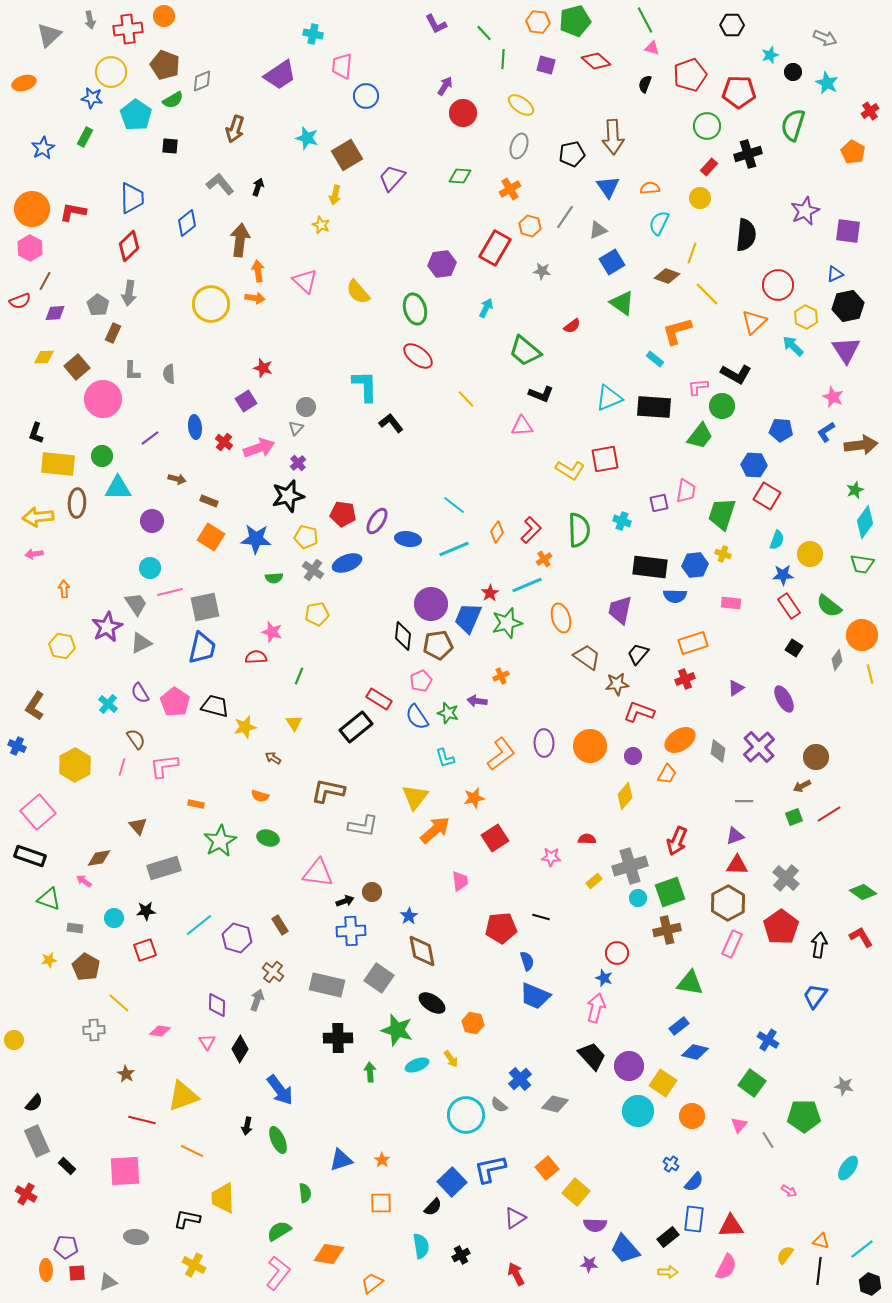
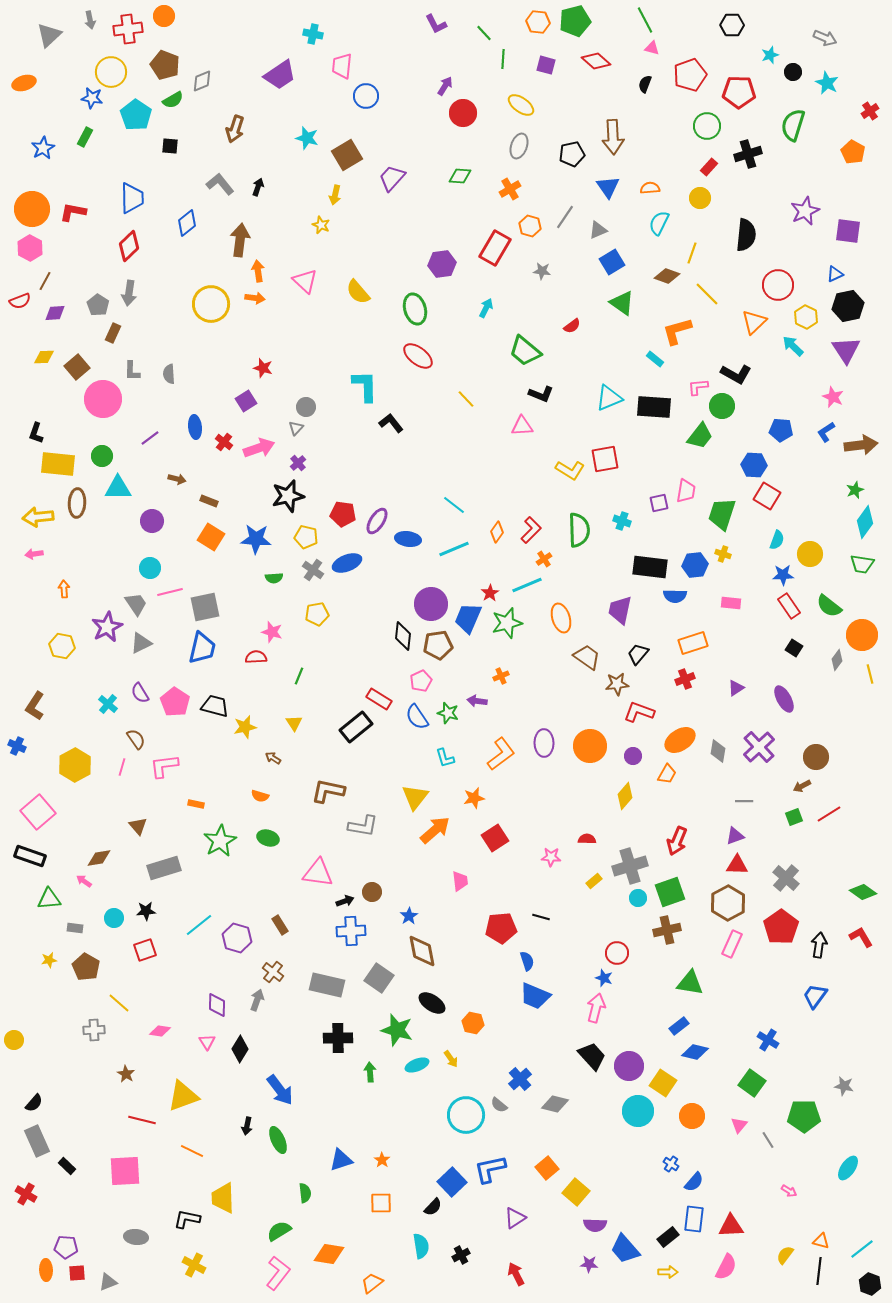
green triangle at (49, 899): rotated 25 degrees counterclockwise
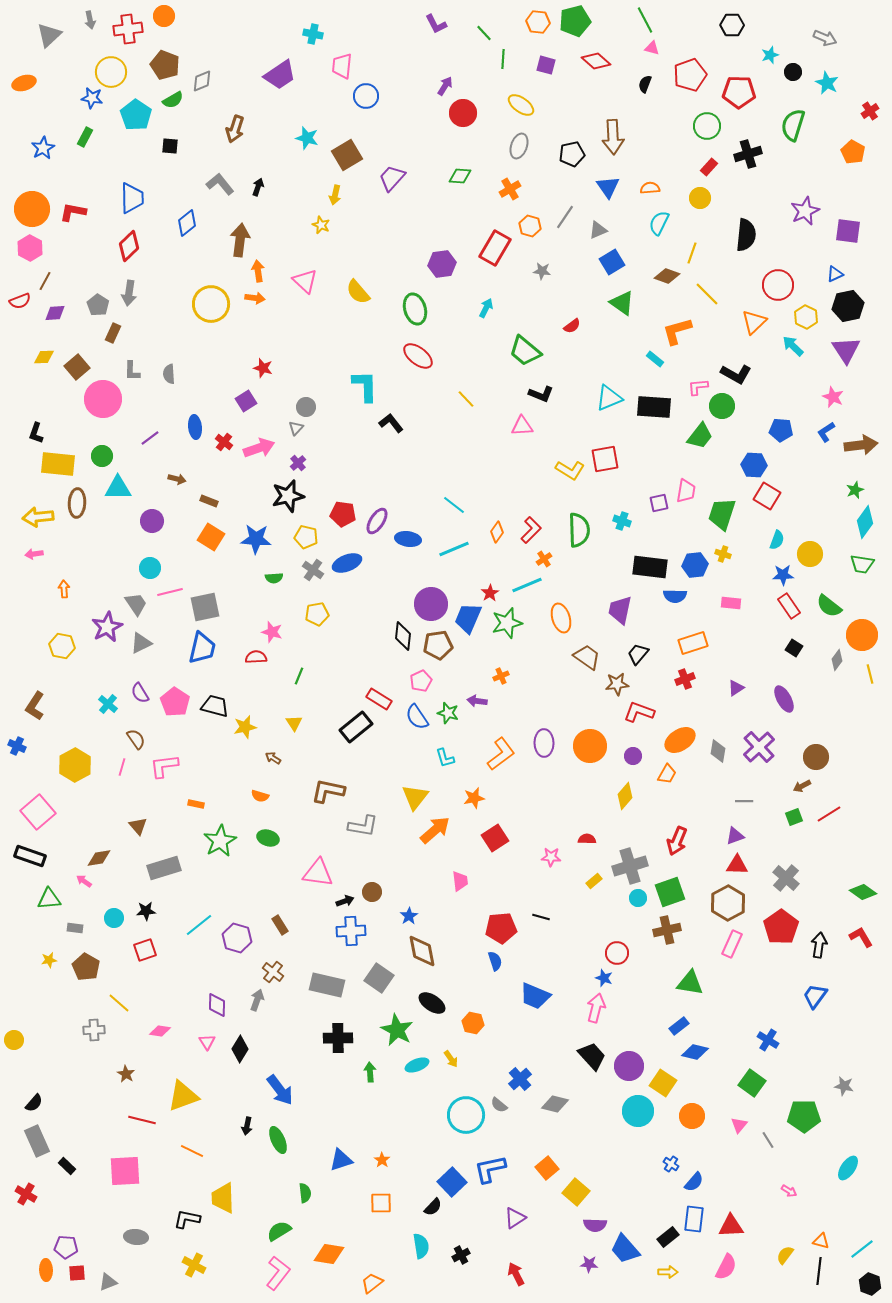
blue semicircle at (527, 961): moved 32 px left
green star at (397, 1030): rotated 12 degrees clockwise
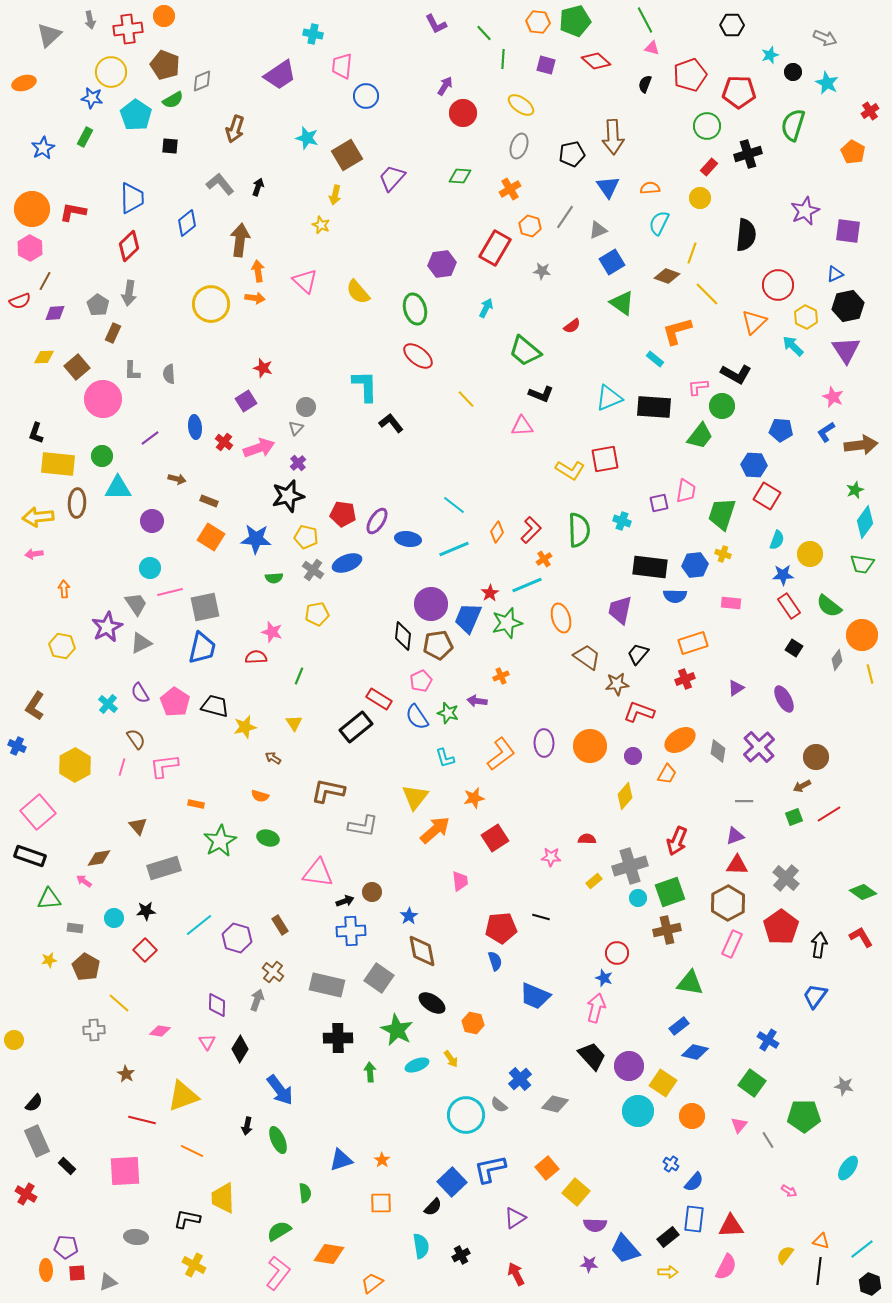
red square at (145, 950): rotated 25 degrees counterclockwise
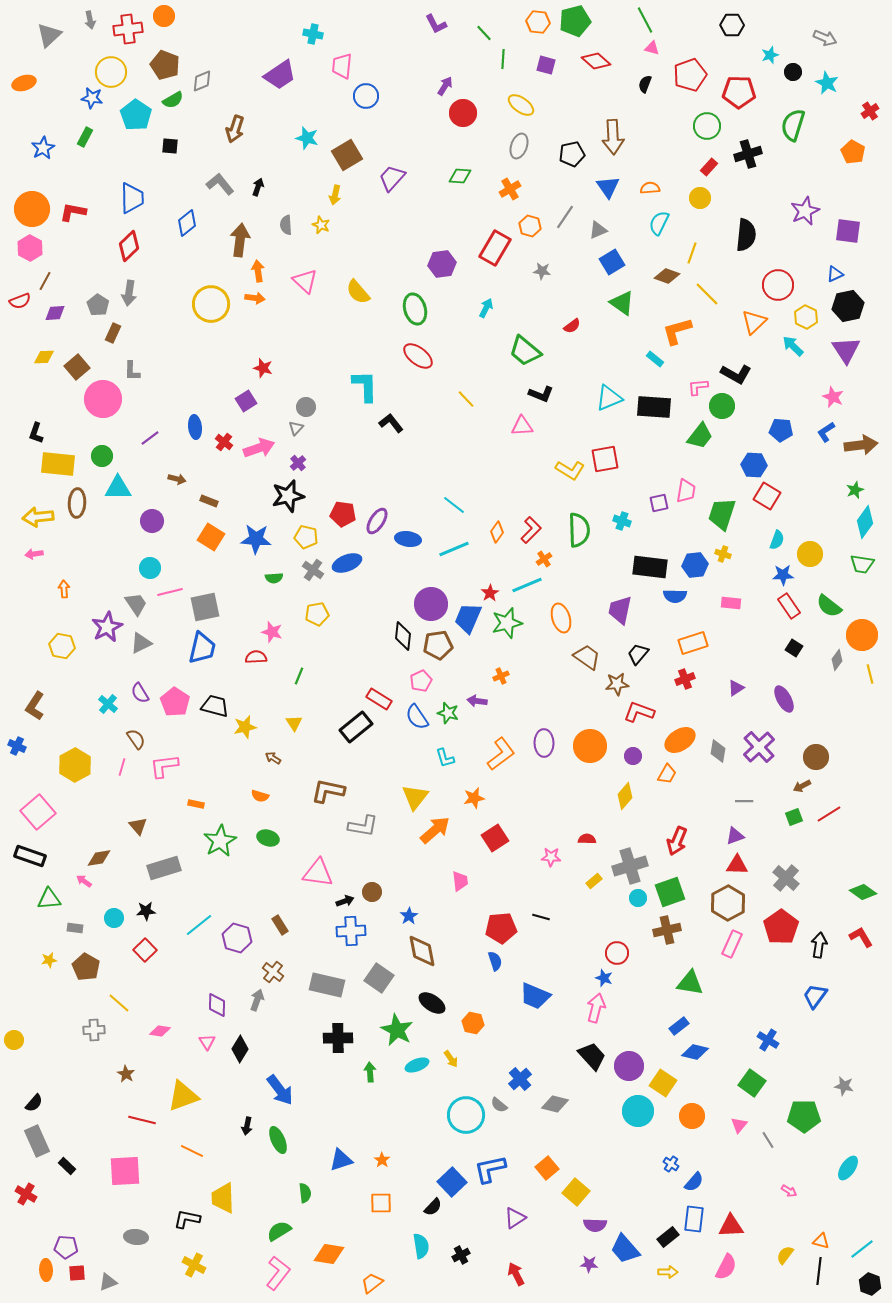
gray semicircle at (169, 374): moved 117 px right, 149 px up
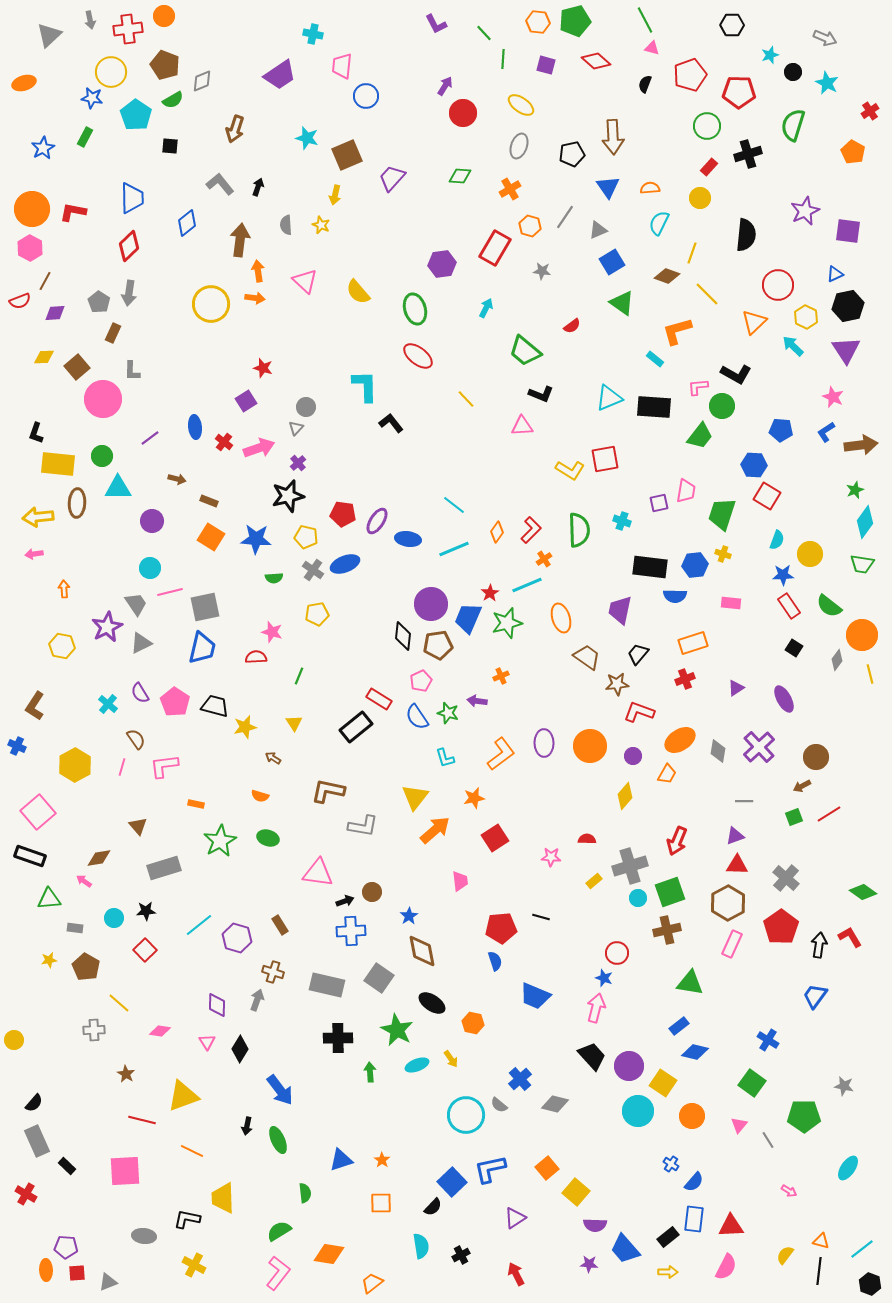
brown square at (347, 155): rotated 8 degrees clockwise
gray pentagon at (98, 305): moved 1 px right, 3 px up
blue ellipse at (347, 563): moved 2 px left, 1 px down
red L-shape at (861, 937): moved 11 px left
brown cross at (273, 972): rotated 20 degrees counterclockwise
gray ellipse at (136, 1237): moved 8 px right, 1 px up
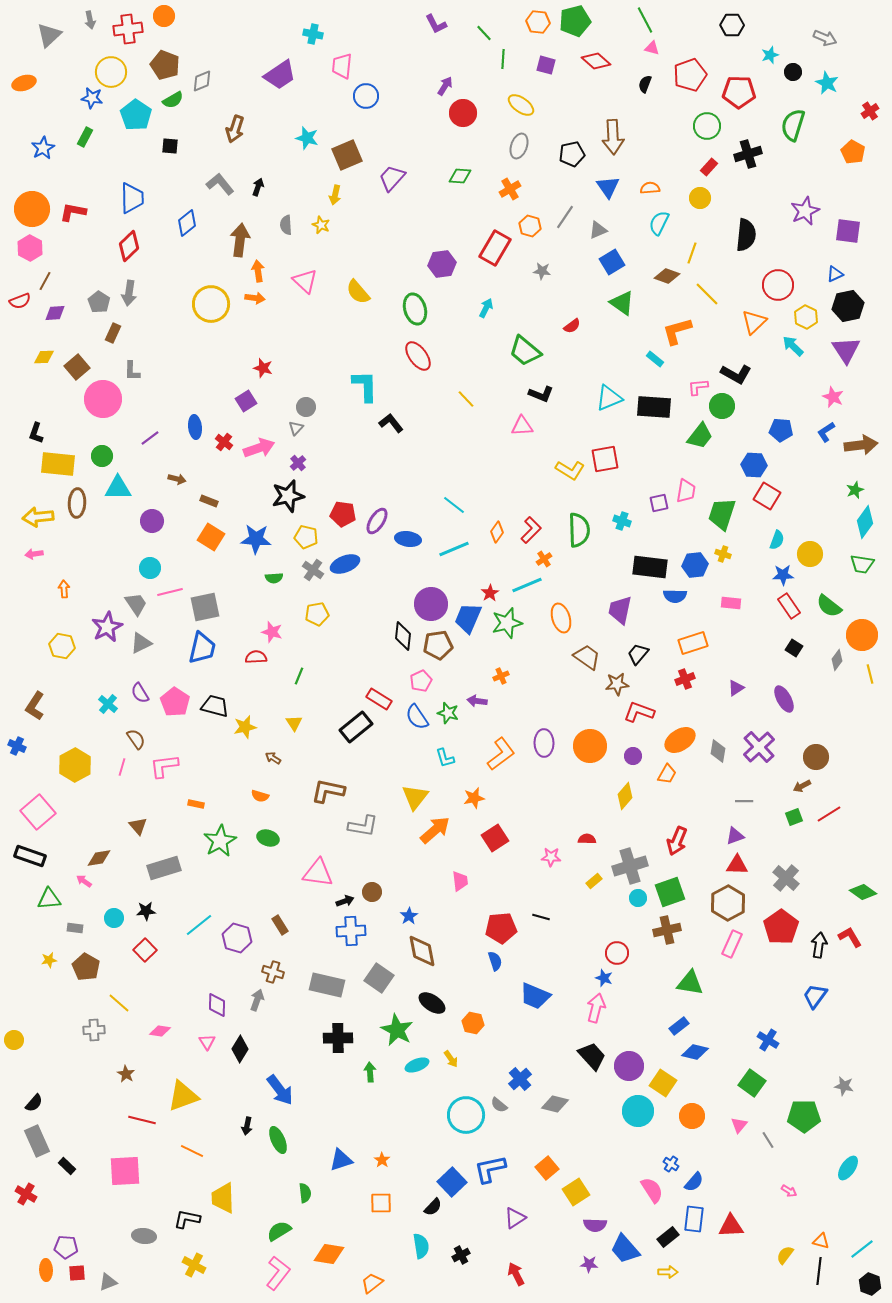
red ellipse at (418, 356): rotated 16 degrees clockwise
yellow square at (576, 1192): rotated 16 degrees clockwise
pink semicircle at (726, 1267): moved 74 px left, 77 px up; rotated 60 degrees counterclockwise
